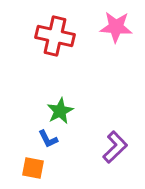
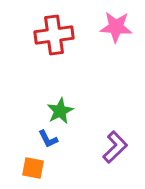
red cross: moved 1 px left, 1 px up; rotated 21 degrees counterclockwise
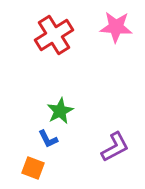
red cross: rotated 24 degrees counterclockwise
purple L-shape: rotated 16 degrees clockwise
orange square: rotated 10 degrees clockwise
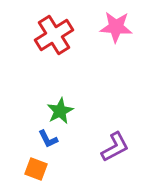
orange square: moved 3 px right, 1 px down
